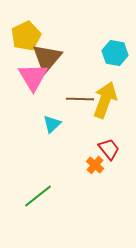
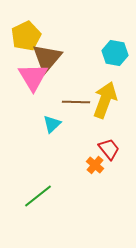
brown line: moved 4 px left, 3 px down
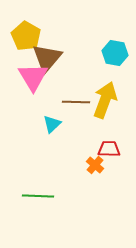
yellow pentagon: rotated 16 degrees counterclockwise
red trapezoid: rotated 50 degrees counterclockwise
green line: rotated 40 degrees clockwise
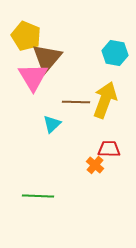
yellow pentagon: rotated 8 degrees counterclockwise
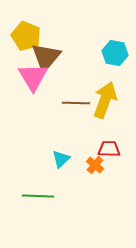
brown triangle: moved 1 px left, 1 px up
brown line: moved 1 px down
cyan triangle: moved 9 px right, 35 px down
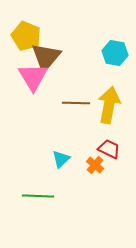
yellow arrow: moved 4 px right, 5 px down; rotated 9 degrees counterclockwise
red trapezoid: rotated 25 degrees clockwise
